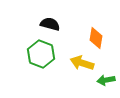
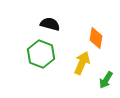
yellow arrow: rotated 95 degrees clockwise
green arrow: rotated 48 degrees counterclockwise
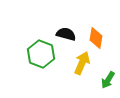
black semicircle: moved 16 px right, 10 px down
green arrow: moved 2 px right
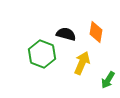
orange diamond: moved 6 px up
green hexagon: moved 1 px right
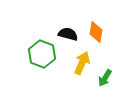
black semicircle: moved 2 px right
green arrow: moved 3 px left, 2 px up
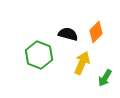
orange diamond: rotated 35 degrees clockwise
green hexagon: moved 3 px left, 1 px down
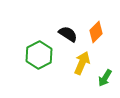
black semicircle: rotated 18 degrees clockwise
green hexagon: rotated 12 degrees clockwise
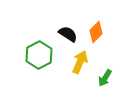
yellow arrow: moved 2 px left, 1 px up
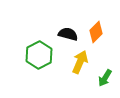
black semicircle: rotated 18 degrees counterclockwise
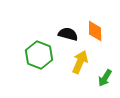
orange diamond: moved 1 px left, 1 px up; rotated 45 degrees counterclockwise
green hexagon: rotated 12 degrees counterclockwise
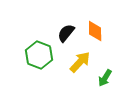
black semicircle: moved 2 px left, 1 px up; rotated 66 degrees counterclockwise
yellow arrow: rotated 20 degrees clockwise
